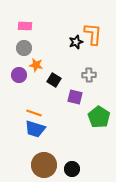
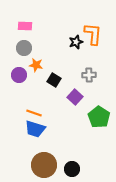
purple square: rotated 28 degrees clockwise
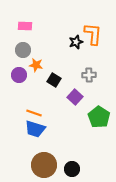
gray circle: moved 1 px left, 2 px down
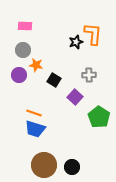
black circle: moved 2 px up
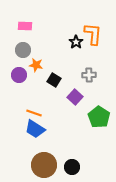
black star: rotated 16 degrees counterclockwise
blue trapezoid: rotated 15 degrees clockwise
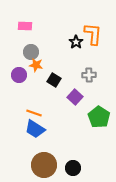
gray circle: moved 8 px right, 2 px down
black circle: moved 1 px right, 1 px down
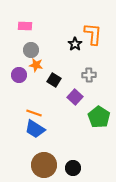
black star: moved 1 px left, 2 px down
gray circle: moved 2 px up
